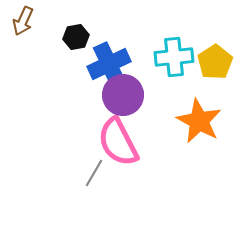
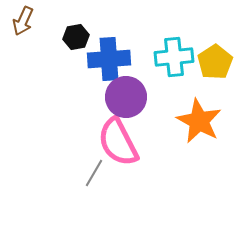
blue cross: moved 5 px up; rotated 21 degrees clockwise
purple circle: moved 3 px right, 2 px down
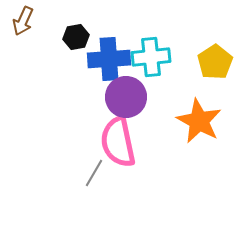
cyan cross: moved 23 px left
pink semicircle: rotated 15 degrees clockwise
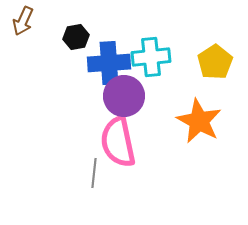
blue cross: moved 4 px down
purple circle: moved 2 px left, 1 px up
gray line: rotated 24 degrees counterclockwise
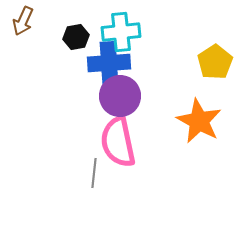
cyan cross: moved 30 px left, 25 px up
purple circle: moved 4 px left
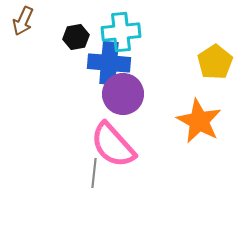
blue cross: rotated 9 degrees clockwise
purple circle: moved 3 px right, 2 px up
pink semicircle: moved 5 px left, 3 px down; rotated 30 degrees counterclockwise
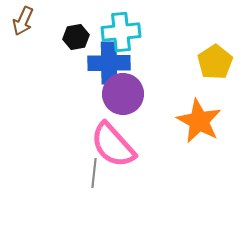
blue cross: rotated 6 degrees counterclockwise
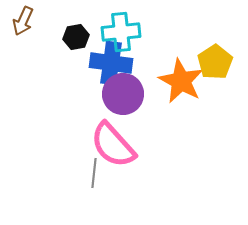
blue cross: moved 2 px right; rotated 9 degrees clockwise
orange star: moved 18 px left, 40 px up
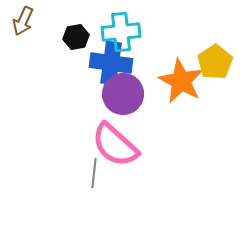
pink semicircle: moved 2 px right; rotated 6 degrees counterclockwise
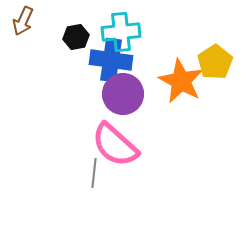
blue cross: moved 3 px up
